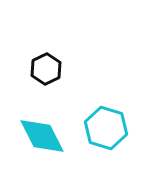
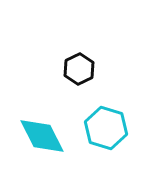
black hexagon: moved 33 px right
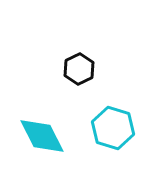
cyan hexagon: moved 7 px right
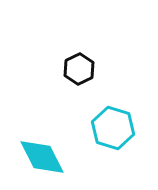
cyan diamond: moved 21 px down
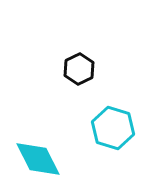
cyan diamond: moved 4 px left, 2 px down
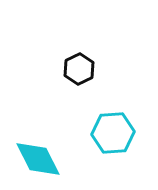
cyan hexagon: moved 5 px down; rotated 21 degrees counterclockwise
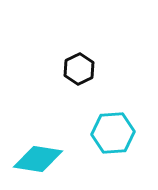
cyan diamond: rotated 54 degrees counterclockwise
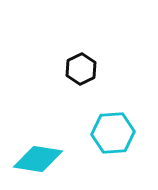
black hexagon: moved 2 px right
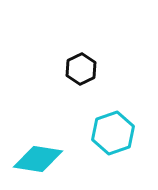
cyan hexagon: rotated 15 degrees counterclockwise
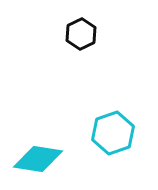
black hexagon: moved 35 px up
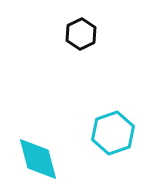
cyan diamond: rotated 66 degrees clockwise
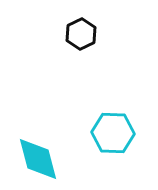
cyan hexagon: rotated 21 degrees clockwise
